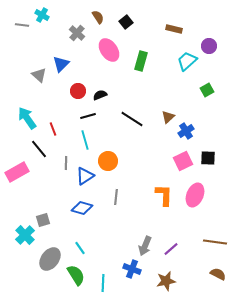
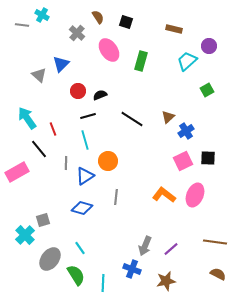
black square at (126, 22): rotated 32 degrees counterclockwise
orange L-shape at (164, 195): rotated 55 degrees counterclockwise
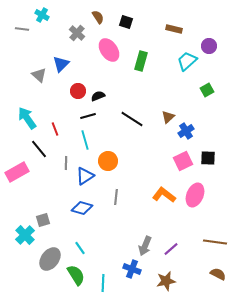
gray line at (22, 25): moved 4 px down
black semicircle at (100, 95): moved 2 px left, 1 px down
red line at (53, 129): moved 2 px right
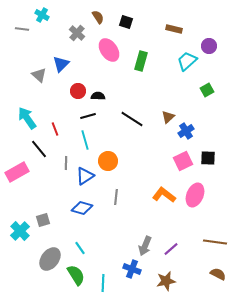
black semicircle at (98, 96): rotated 24 degrees clockwise
cyan cross at (25, 235): moved 5 px left, 4 px up
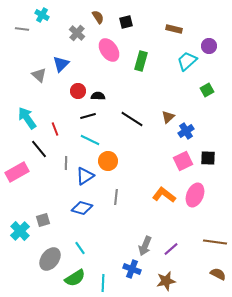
black square at (126, 22): rotated 32 degrees counterclockwise
cyan line at (85, 140): moved 5 px right; rotated 48 degrees counterclockwise
green semicircle at (76, 275): moved 1 px left, 3 px down; rotated 90 degrees clockwise
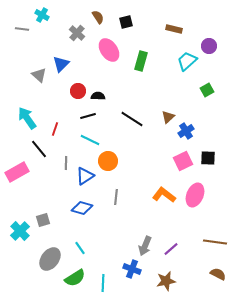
red line at (55, 129): rotated 40 degrees clockwise
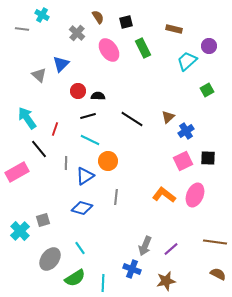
green rectangle at (141, 61): moved 2 px right, 13 px up; rotated 42 degrees counterclockwise
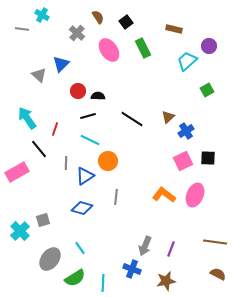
black square at (126, 22): rotated 24 degrees counterclockwise
purple line at (171, 249): rotated 28 degrees counterclockwise
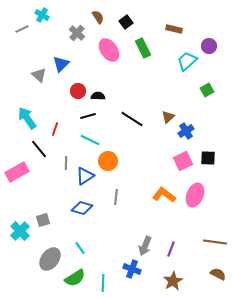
gray line at (22, 29): rotated 32 degrees counterclockwise
brown star at (166, 281): moved 7 px right; rotated 18 degrees counterclockwise
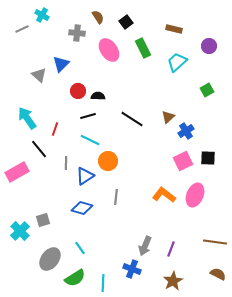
gray cross at (77, 33): rotated 35 degrees counterclockwise
cyan trapezoid at (187, 61): moved 10 px left, 1 px down
